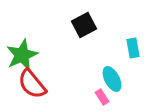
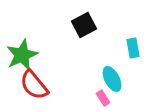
red semicircle: moved 2 px right, 1 px down
pink rectangle: moved 1 px right, 1 px down
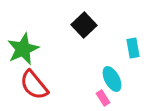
black square: rotated 15 degrees counterclockwise
green star: moved 1 px right, 6 px up
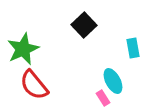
cyan ellipse: moved 1 px right, 2 px down
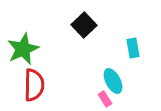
red semicircle: rotated 140 degrees counterclockwise
pink rectangle: moved 2 px right, 1 px down
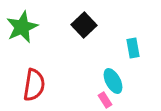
green star: moved 1 px left, 22 px up
red semicircle: rotated 8 degrees clockwise
pink rectangle: moved 1 px down
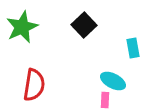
cyan ellipse: rotated 35 degrees counterclockwise
pink rectangle: rotated 35 degrees clockwise
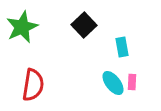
cyan rectangle: moved 11 px left, 1 px up
cyan ellipse: moved 2 px down; rotated 25 degrees clockwise
red semicircle: moved 1 px left
pink rectangle: moved 27 px right, 18 px up
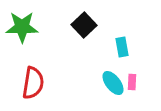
green star: rotated 24 degrees clockwise
red semicircle: moved 2 px up
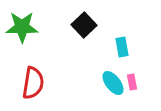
pink rectangle: rotated 14 degrees counterclockwise
